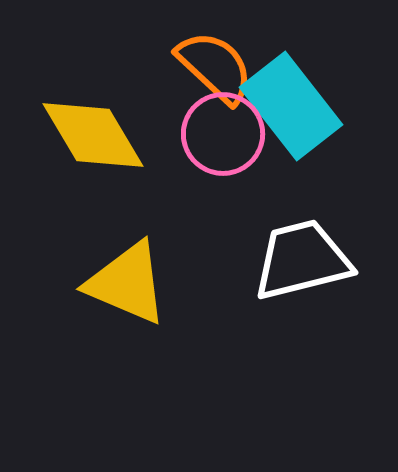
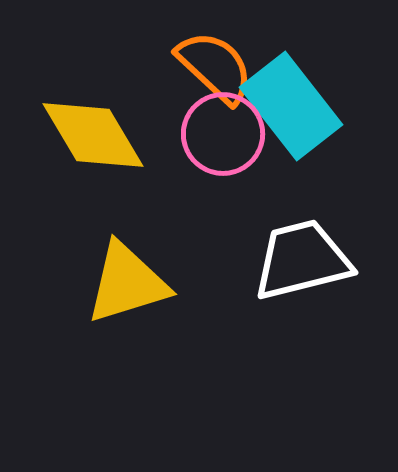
yellow triangle: rotated 40 degrees counterclockwise
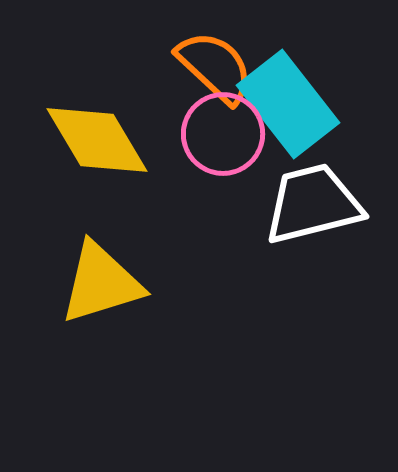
cyan rectangle: moved 3 px left, 2 px up
yellow diamond: moved 4 px right, 5 px down
white trapezoid: moved 11 px right, 56 px up
yellow triangle: moved 26 px left
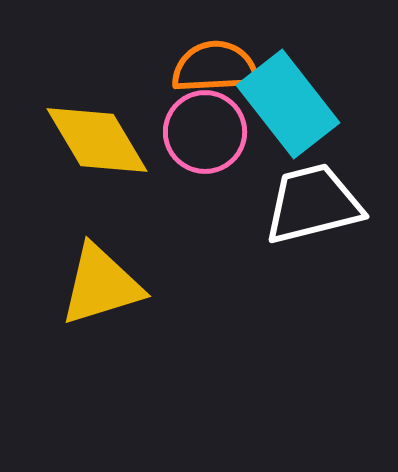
orange semicircle: rotated 46 degrees counterclockwise
pink circle: moved 18 px left, 2 px up
yellow triangle: moved 2 px down
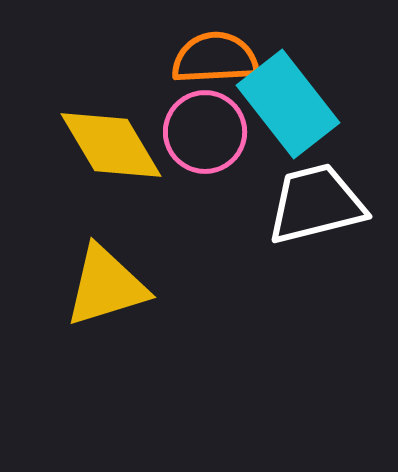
orange semicircle: moved 9 px up
yellow diamond: moved 14 px right, 5 px down
white trapezoid: moved 3 px right
yellow triangle: moved 5 px right, 1 px down
